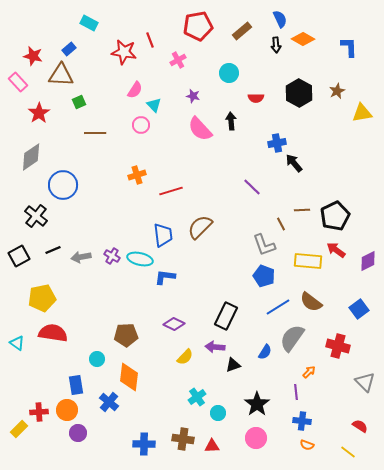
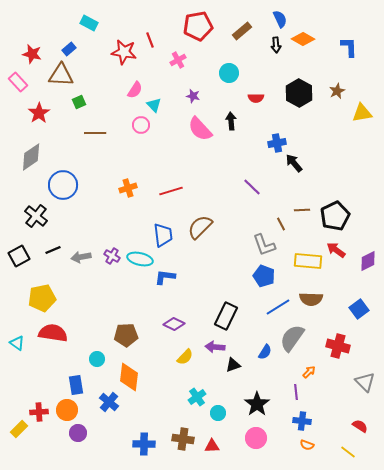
red star at (33, 56): moved 1 px left, 2 px up
orange cross at (137, 175): moved 9 px left, 13 px down
brown semicircle at (311, 302): moved 3 px up; rotated 35 degrees counterclockwise
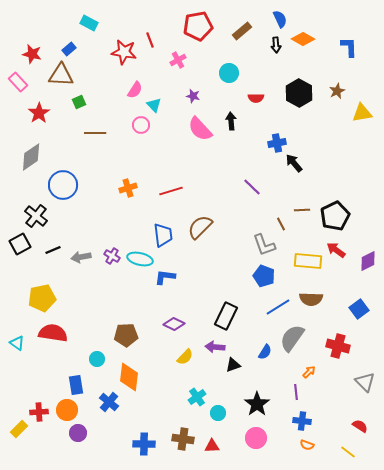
black square at (19, 256): moved 1 px right, 12 px up
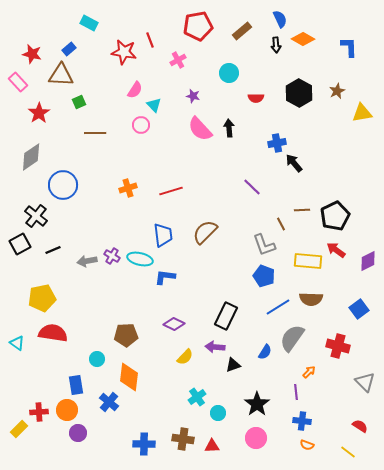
black arrow at (231, 121): moved 2 px left, 7 px down
brown semicircle at (200, 227): moved 5 px right, 5 px down
gray arrow at (81, 257): moved 6 px right, 4 px down
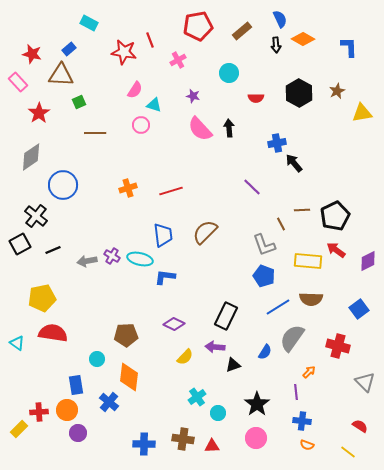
cyan triangle at (154, 105): rotated 28 degrees counterclockwise
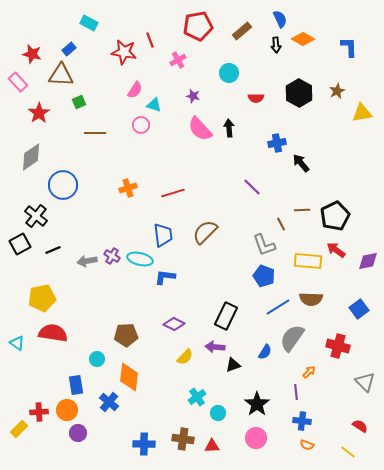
black arrow at (294, 163): moved 7 px right
red line at (171, 191): moved 2 px right, 2 px down
purple diamond at (368, 261): rotated 15 degrees clockwise
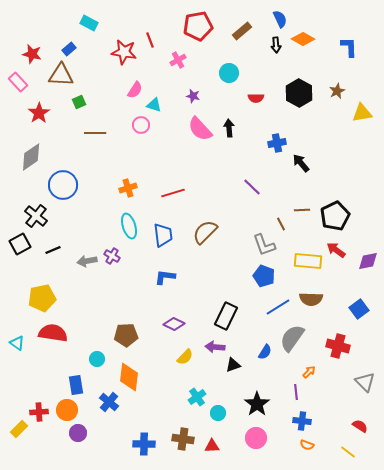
cyan ellipse at (140, 259): moved 11 px left, 33 px up; rotated 60 degrees clockwise
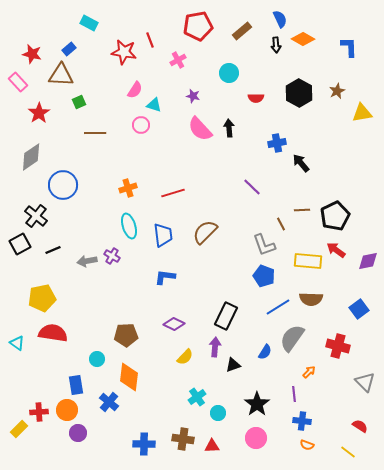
purple arrow at (215, 347): rotated 90 degrees clockwise
purple line at (296, 392): moved 2 px left, 2 px down
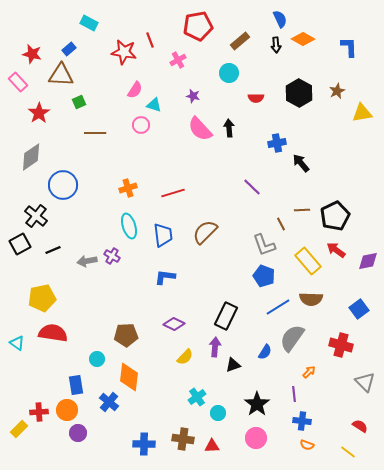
brown rectangle at (242, 31): moved 2 px left, 10 px down
yellow rectangle at (308, 261): rotated 44 degrees clockwise
red cross at (338, 346): moved 3 px right, 1 px up
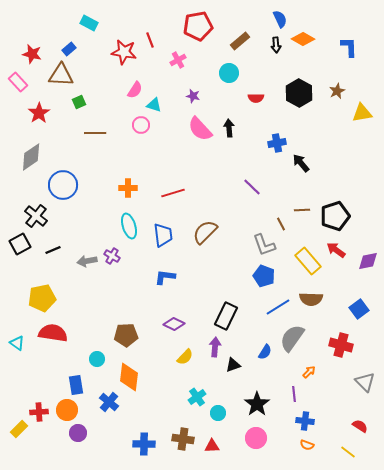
orange cross at (128, 188): rotated 18 degrees clockwise
black pentagon at (335, 216): rotated 8 degrees clockwise
blue cross at (302, 421): moved 3 px right
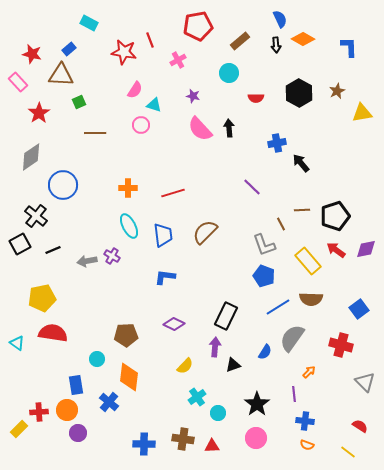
cyan ellipse at (129, 226): rotated 10 degrees counterclockwise
purple diamond at (368, 261): moved 2 px left, 12 px up
yellow semicircle at (185, 357): moved 9 px down
